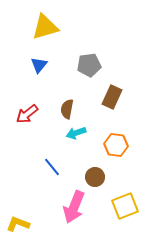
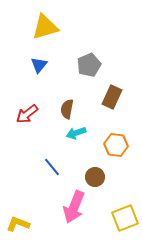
gray pentagon: rotated 15 degrees counterclockwise
yellow square: moved 12 px down
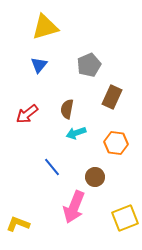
orange hexagon: moved 2 px up
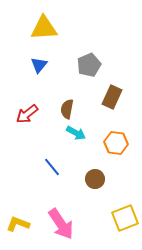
yellow triangle: moved 1 px left, 1 px down; rotated 12 degrees clockwise
cyan arrow: rotated 132 degrees counterclockwise
brown circle: moved 2 px down
pink arrow: moved 13 px left, 17 px down; rotated 56 degrees counterclockwise
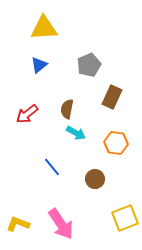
blue triangle: rotated 12 degrees clockwise
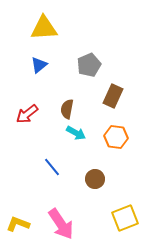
brown rectangle: moved 1 px right, 1 px up
orange hexagon: moved 6 px up
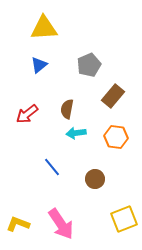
brown rectangle: rotated 15 degrees clockwise
cyan arrow: rotated 144 degrees clockwise
yellow square: moved 1 px left, 1 px down
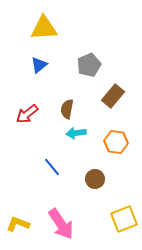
orange hexagon: moved 5 px down
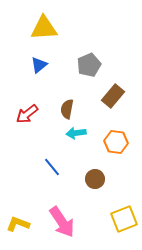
pink arrow: moved 1 px right, 2 px up
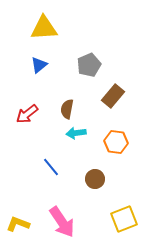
blue line: moved 1 px left
